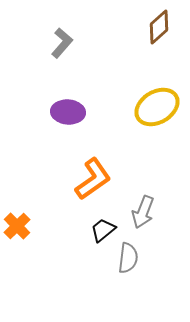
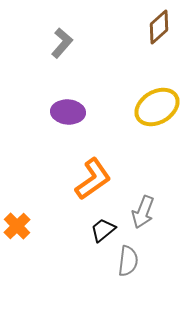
gray semicircle: moved 3 px down
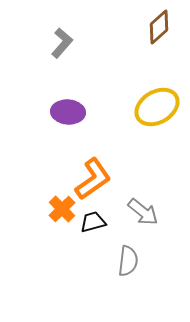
gray arrow: rotated 72 degrees counterclockwise
orange cross: moved 45 px right, 17 px up
black trapezoid: moved 10 px left, 8 px up; rotated 24 degrees clockwise
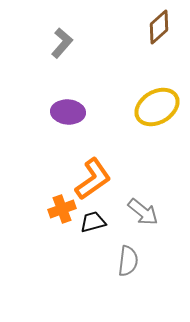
orange cross: rotated 24 degrees clockwise
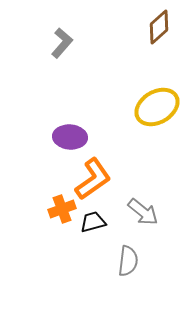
purple ellipse: moved 2 px right, 25 px down
